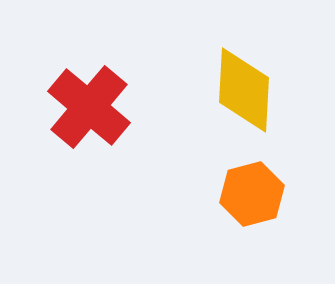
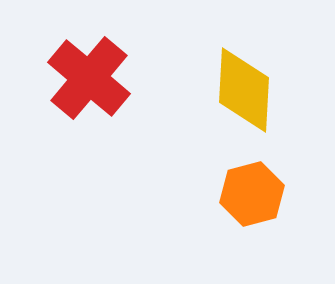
red cross: moved 29 px up
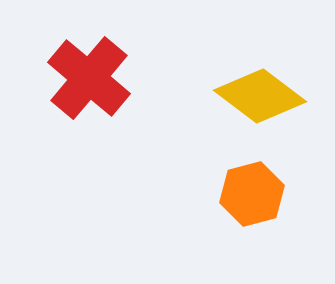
yellow diamond: moved 16 px right, 6 px down; rotated 56 degrees counterclockwise
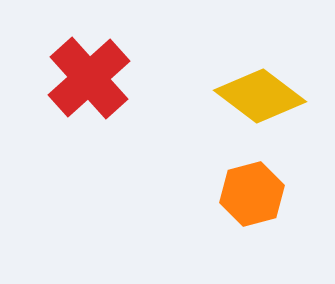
red cross: rotated 8 degrees clockwise
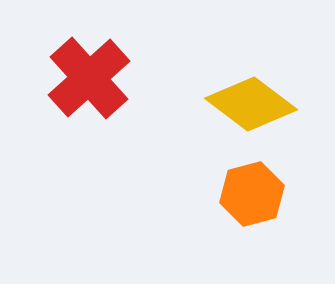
yellow diamond: moved 9 px left, 8 px down
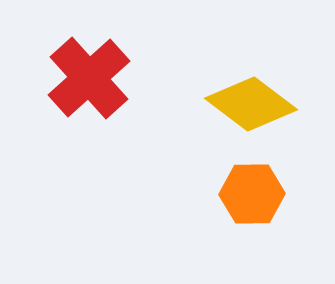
orange hexagon: rotated 14 degrees clockwise
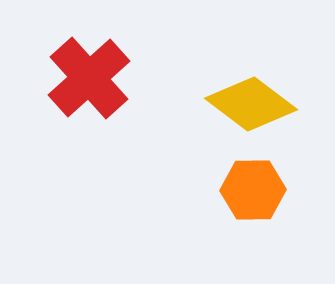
orange hexagon: moved 1 px right, 4 px up
